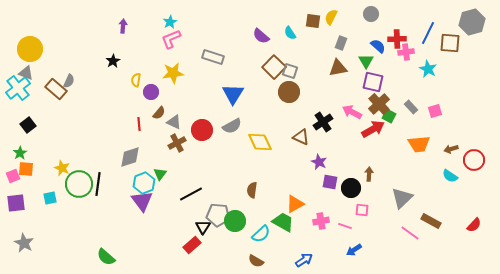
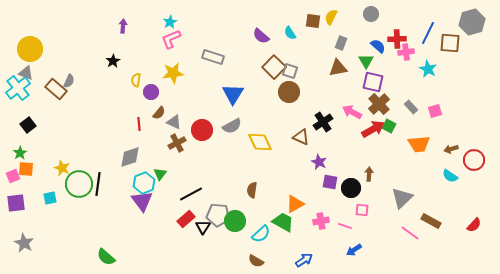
green square at (389, 116): moved 10 px down
red rectangle at (192, 245): moved 6 px left, 26 px up
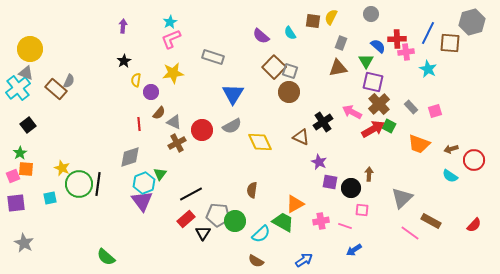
black star at (113, 61): moved 11 px right
orange trapezoid at (419, 144): rotated 25 degrees clockwise
black triangle at (203, 227): moved 6 px down
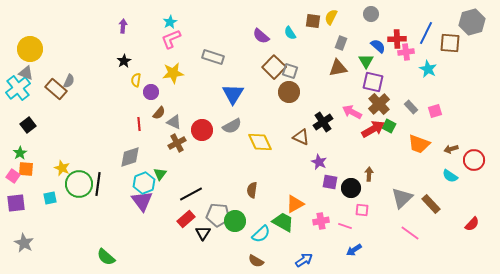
blue line at (428, 33): moved 2 px left
pink square at (13, 176): rotated 32 degrees counterclockwise
brown rectangle at (431, 221): moved 17 px up; rotated 18 degrees clockwise
red semicircle at (474, 225): moved 2 px left, 1 px up
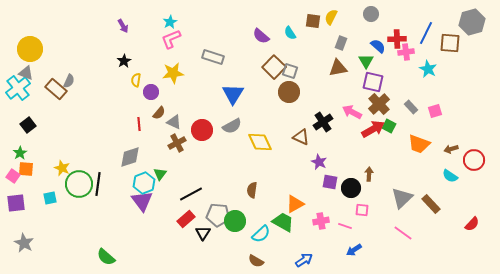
purple arrow at (123, 26): rotated 144 degrees clockwise
pink line at (410, 233): moved 7 px left
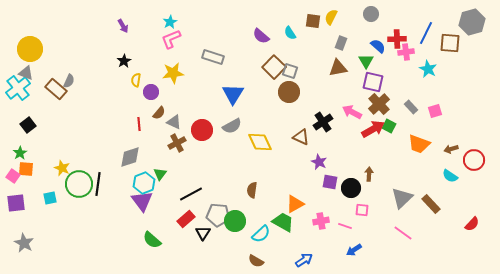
green semicircle at (106, 257): moved 46 px right, 17 px up
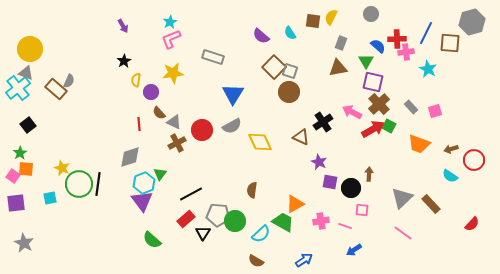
brown semicircle at (159, 113): rotated 96 degrees clockwise
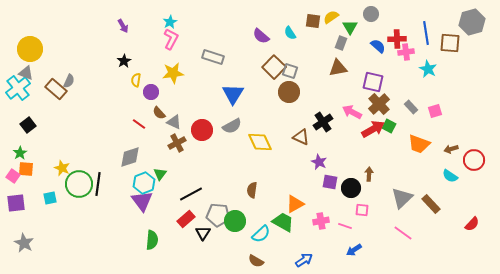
yellow semicircle at (331, 17): rotated 28 degrees clockwise
blue line at (426, 33): rotated 35 degrees counterclockwise
pink L-shape at (171, 39): rotated 140 degrees clockwise
green triangle at (366, 61): moved 16 px left, 34 px up
red line at (139, 124): rotated 48 degrees counterclockwise
green semicircle at (152, 240): rotated 126 degrees counterclockwise
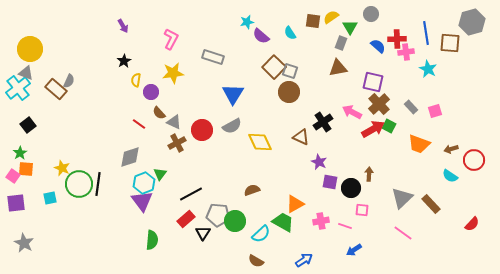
cyan star at (170, 22): moved 77 px right; rotated 16 degrees clockwise
brown semicircle at (252, 190): rotated 63 degrees clockwise
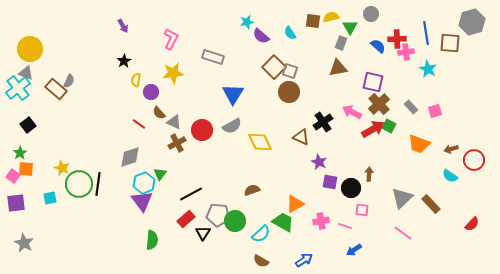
yellow semicircle at (331, 17): rotated 21 degrees clockwise
brown semicircle at (256, 261): moved 5 px right
